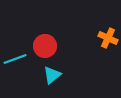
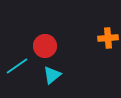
orange cross: rotated 30 degrees counterclockwise
cyan line: moved 2 px right, 7 px down; rotated 15 degrees counterclockwise
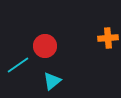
cyan line: moved 1 px right, 1 px up
cyan triangle: moved 6 px down
